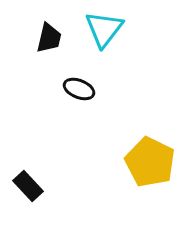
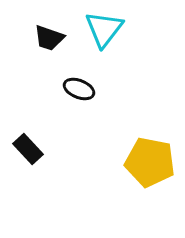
black trapezoid: rotated 96 degrees clockwise
yellow pentagon: rotated 15 degrees counterclockwise
black rectangle: moved 37 px up
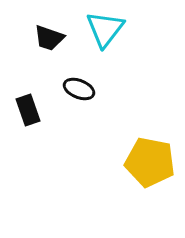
cyan triangle: moved 1 px right
black rectangle: moved 39 px up; rotated 24 degrees clockwise
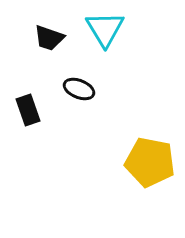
cyan triangle: rotated 9 degrees counterclockwise
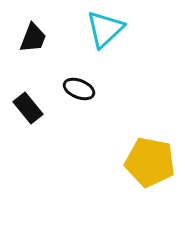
cyan triangle: rotated 18 degrees clockwise
black trapezoid: moved 16 px left; rotated 88 degrees counterclockwise
black rectangle: moved 2 px up; rotated 20 degrees counterclockwise
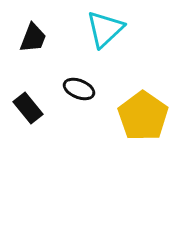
yellow pentagon: moved 7 px left, 46 px up; rotated 24 degrees clockwise
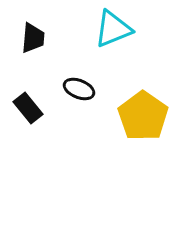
cyan triangle: moved 8 px right; rotated 21 degrees clockwise
black trapezoid: rotated 16 degrees counterclockwise
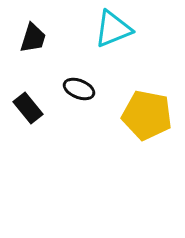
black trapezoid: rotated 12 degrees clockwise
yellow pentagon: moved 4 px right, 1 px up; rotated 24 degrees counterclockwise
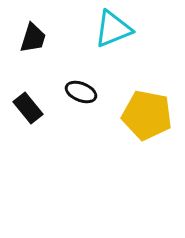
black ellipse: moved 2 px right, 3 px down
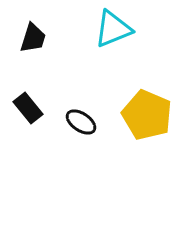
black ellipse: moved 30 px down; rotated 12 degrees clockwise
yellow pentagon: rotated 12 degrees clockwise
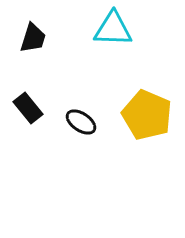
cyan triangle: rotated 24 degrees clockwise
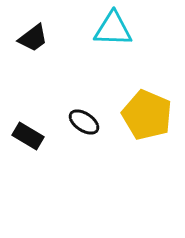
black trapezoid: rotated 36 degrees clockwise
black rectangle: moved 28 px down; rotated 20 degrees counterclockwise
black ellipse: moved 3 px right
